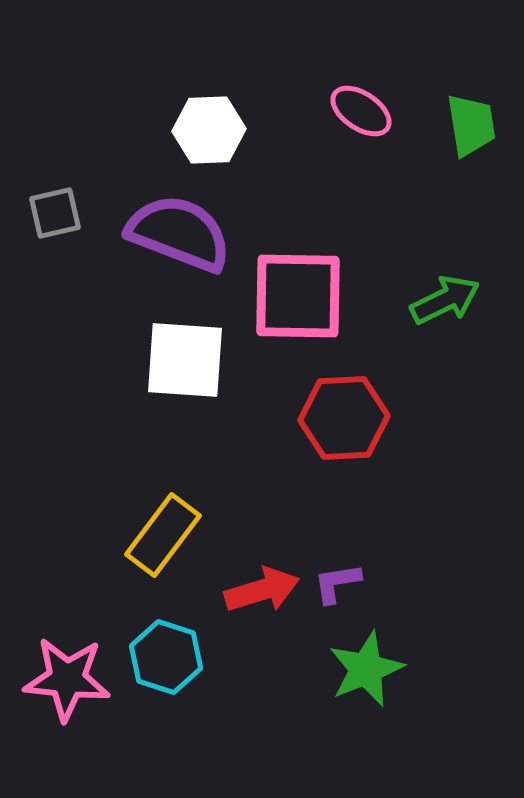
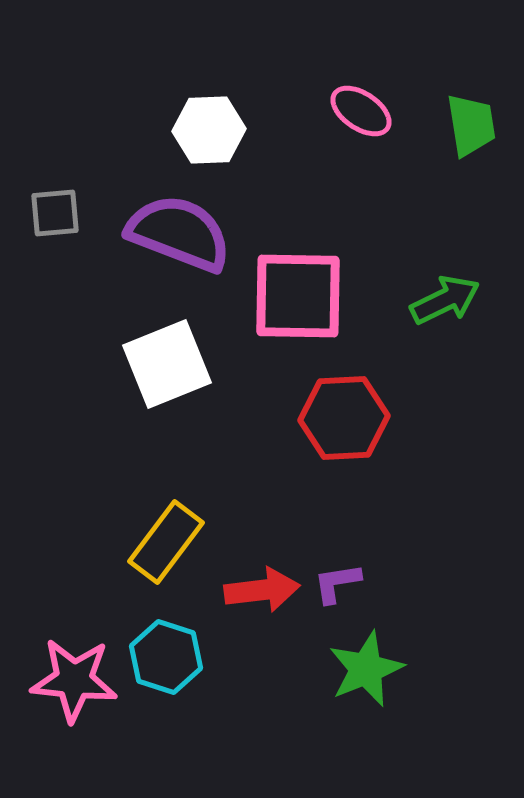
gray square: rotated 8 degrees clockwise
white square: moved 18 px left, 4 px down; rotated 26 degrees counterclockwise
yellow rectangle: moved 3 px right, 7 px down
red arrow: rotated 10 degrees clockwise
pink star: moved 7 px right, 1 px down
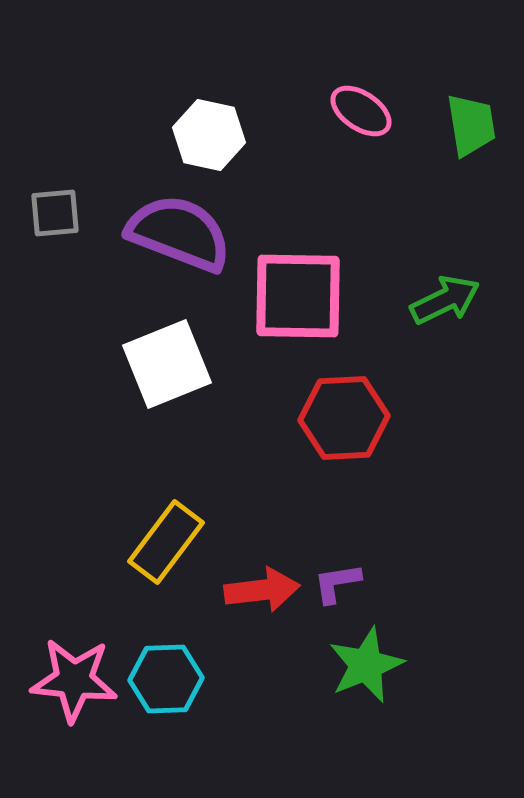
white hexagon: moved 5 px down; rotated 14 degrees clockwise
cyan hexagon: moved 22 px down; rotated 20 degrees counterclockwise
green star: moved 4 px up
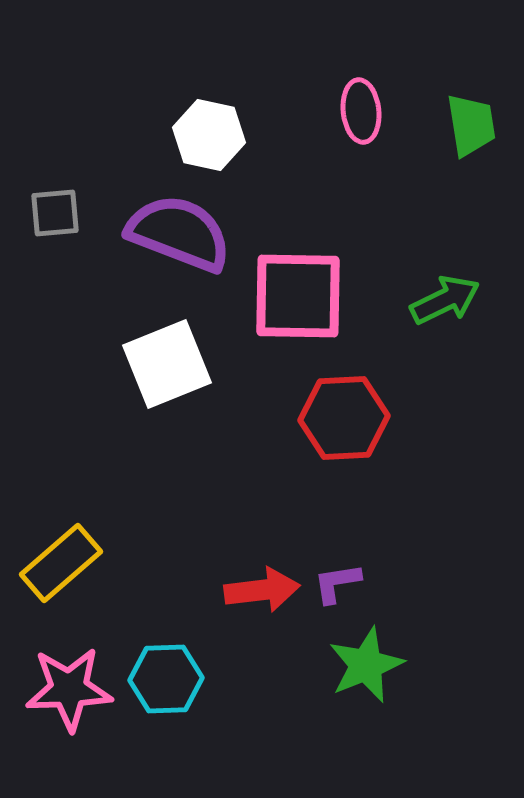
pink ellipse: rotated 50 degrees clockwise
yellow rectangle: moved 105 px left, 21 px down; rotated 12 degrees clockwise
pink star: moved 5 px left, 9 px down; rotated 8 degrees counterclockwise
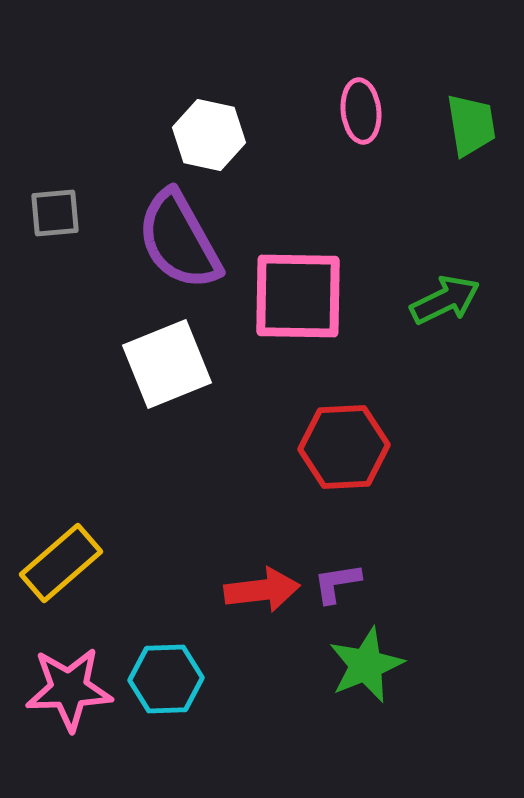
purple semicircle: moved 7 px down; rotated 140 degrees counterclockwise
red hexagon: moved 29 px down
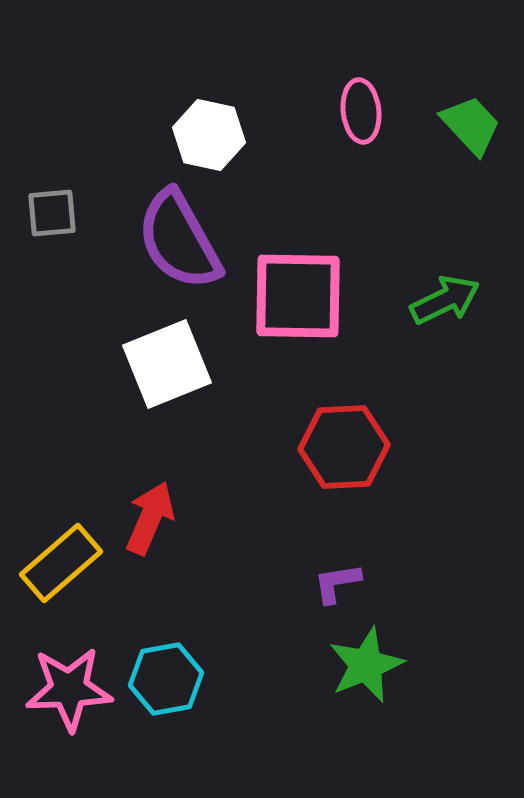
green trapezoid: rotated 34 degrees counterclockwise
gray square: moved 3 px left
red arrow: moved 112 px left, 72 px up; rotated 60 degrees counterclockwise
cyan hexagon: rotated 8 degrees counterclockwise
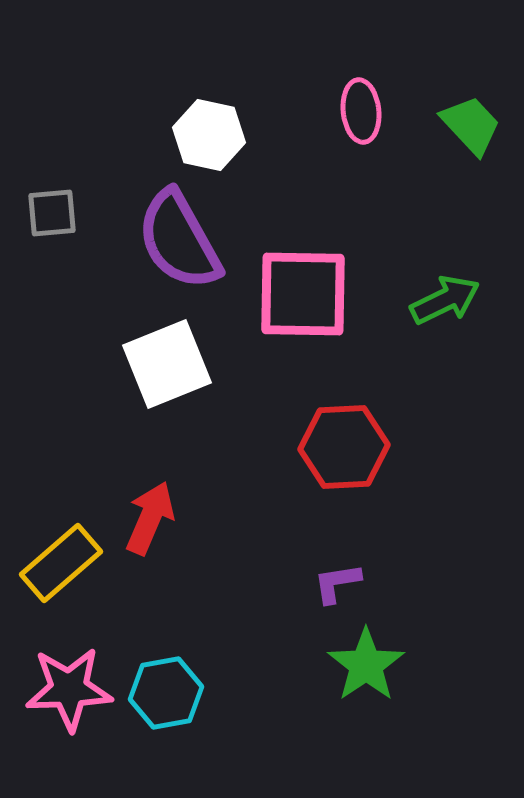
pink square: moved 5 px right, 2 px up
green star: rotated 12 degrees counterclockwise
cyan hexagon: moved 14 px down
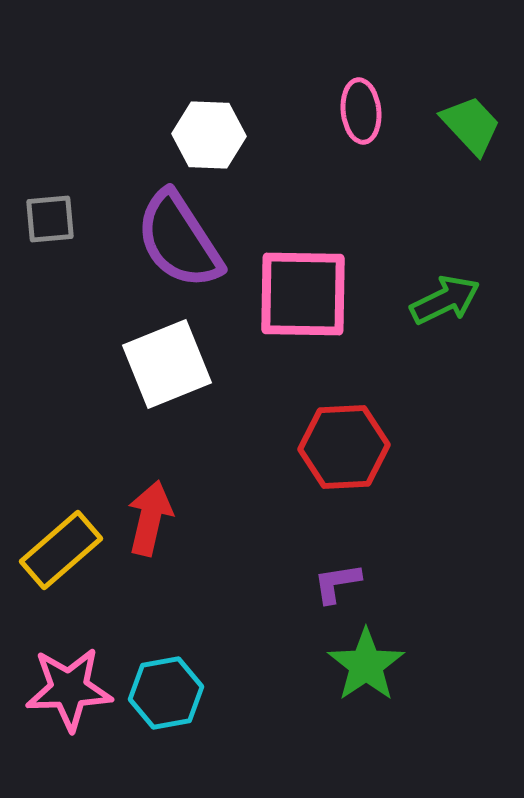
white hexagon: rotated 10 degrees counterclockwise
gray square: moved 2 px left, 6 px down
purple semicircle: rotated 4 degrees counterclockwise
red arrow: rotated 10 degrees counterclockwise
yellow rectangle: moved 13 px up
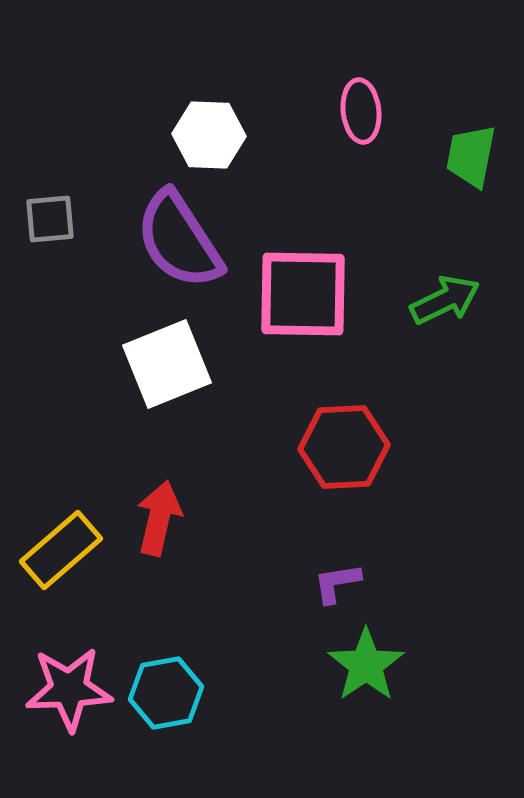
green trapezoid: moved 31 px down; rotated 126 degrees counterclockwise
red arrow: moved 9 px right
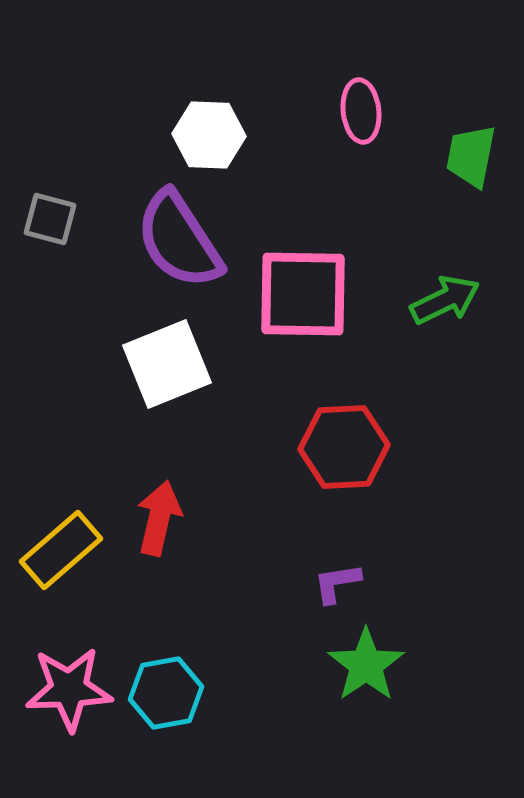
gray square: rotated 20 degrees clockwise
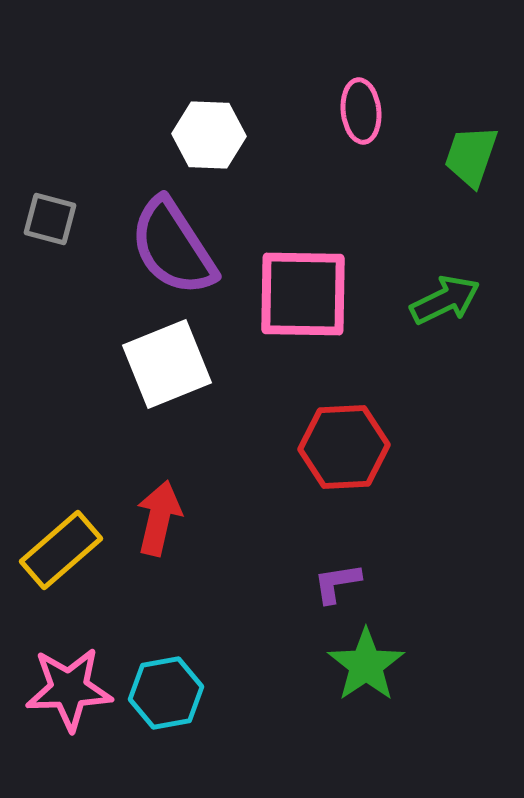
green trapezoid: rotated 8 degrees clockwise
purple semicircle: moved 6 px left, 7 px down
